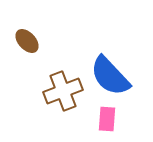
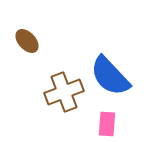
brown cross: moved 1 px right, 1 px down
pink rectangle: moved 5 px down
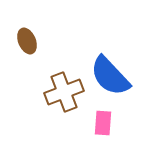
brown ellipse: rotated 20 degrees clockwise
pink rectangle: moved 4 px left, 1 px up
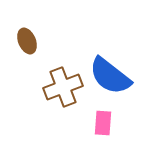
blue semicircle: rotated 9 degrees counterclockwise
brown cross: moved 1 px left, 5 px up
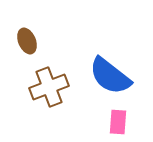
brown cross: moved 14 px left
pink rectangle: moved 15 px right, 1 px up
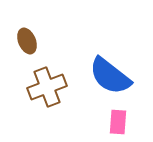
brown cross: moved 2 px left
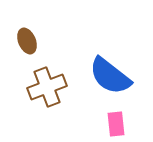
pink rectangle: moved 2 px left, 2 px down; rotated 10 degrees counterclockwise
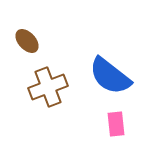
brown ellipse: rotated 20 degrees counterclockwise
brown cross: moved 1 px right
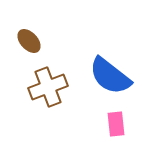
brown ellipse: moved 2 px right
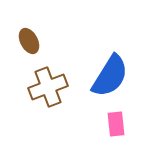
brown ellipse: rotated 15 degrees clockwise
blue semicircle: rotated 96 degrees counterclockwise
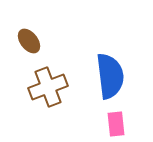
brown ellipse: rotated 10 degrees counterclockwise
blue semicircle: rotated 39 degrees counterclockwise
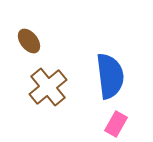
brown cross: rotated 18 degrees counterclockwise
pink rectangle: rotated 35 degrees clockwise
